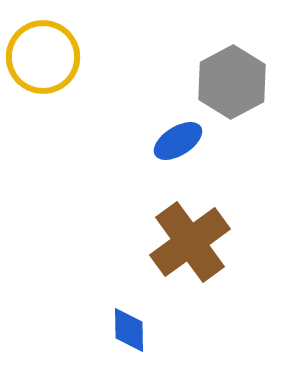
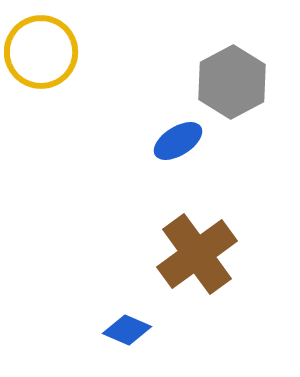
yellow circle: moved 2 px left, 5 px up
brown cross: moved 7 px right, 12 px down
blue diamond: moved 2 px left; rotated 66 degrees counterclockwise
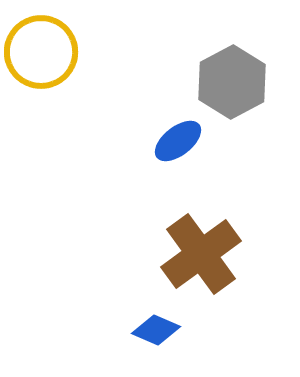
blue ellipse: rotated 6 degrees counterclockwise
brown cross: moved 4 px right
blue diamond: moved 29 px right
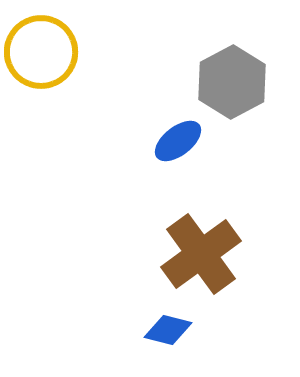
blue diamond: moved 12 px right; rotated 9 degrees counterclockwise
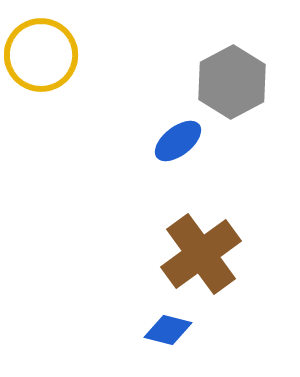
yellow circle: moved 3 px down
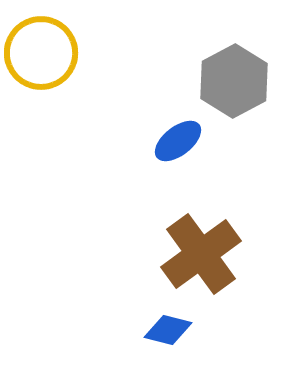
yellow circle: moved 2 px up
gray hexagon: moved 2 px right, 1 px up
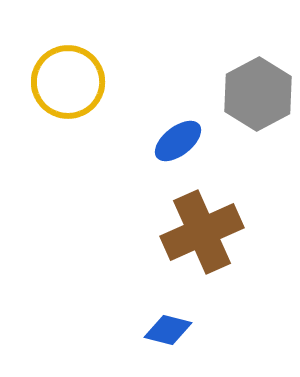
yellow circle: moved 27 px right, 29 px down
gray hexagon: moved 24 px right, 13 px down
brown cross: moved 1 px right, 22 px up; rotated 12 degrees clockwise
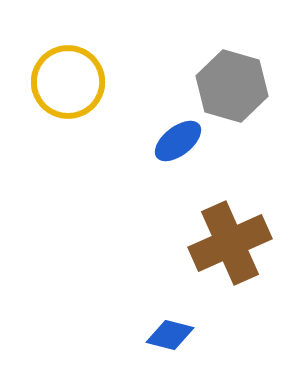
gray hexagon: moved 26 px left, 8 px up; rotated 16 degrees counterclockwise
brown cross: moved 28 px right, 11 px down
blue diamond: moved 2 px right, 5 px down
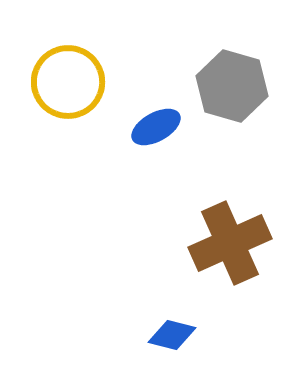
blue ellipse: moved 22 px left, 14 px up; rotated 9 degrees clockwise
blue diamond: moved 2 px right
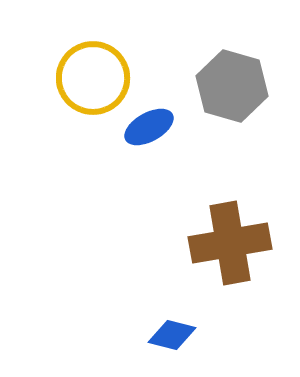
yellow circle: moved 25 px right, 4 px up
blue ellipse: moved 7 px left
brown cross: rotated 14 degrees clockwise
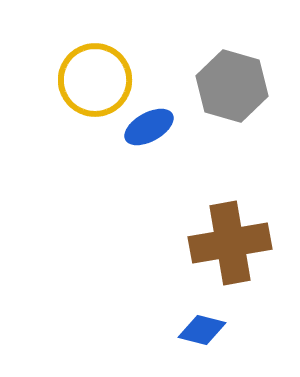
yellow circle: moved 2 px right, 2 px down
blue diamond: moved 30 px right, 5 px up
